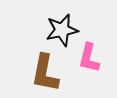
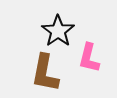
black star: moved 4 px left, 1 px down; rotated 24 degrees counterclockwise
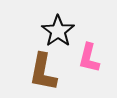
brown L-shape: moved 2 px left, 1 px up
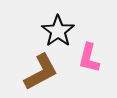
brown L-shape: moved 2 px left; rotated 129 degrees counterclockwise
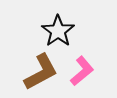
pink L-shape: moved 7 px left, 13 px down; rotated 144 degrees counterclockwise
